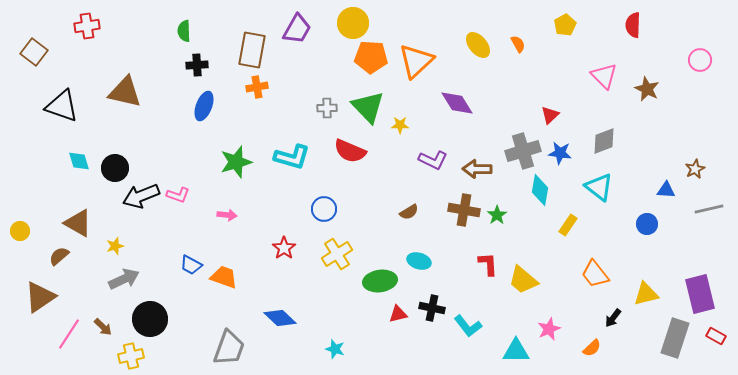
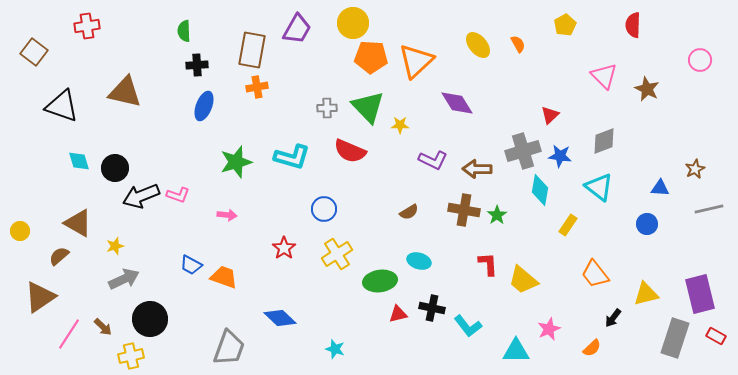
blue star at (560, 153): moved 3 px down
blue triangle at (666, 190): moved 6 px left, 2 px up
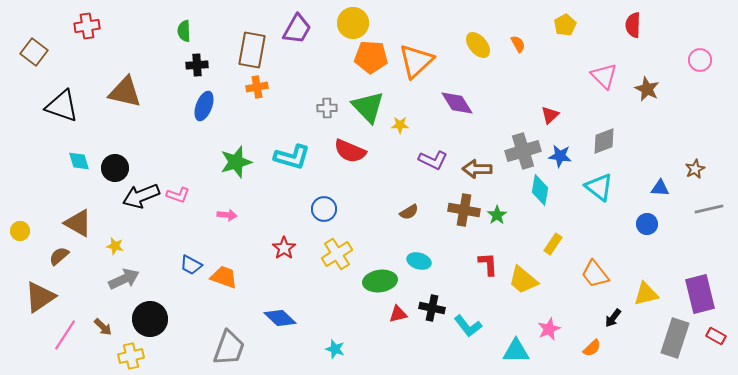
yellow rectangle at (568, 225): moved 15 px left, 19 px down
yellow star at (115, 246): rotated 30 degrees clockwise
pink line at (69, 334): moved 4 px left, 1 px down
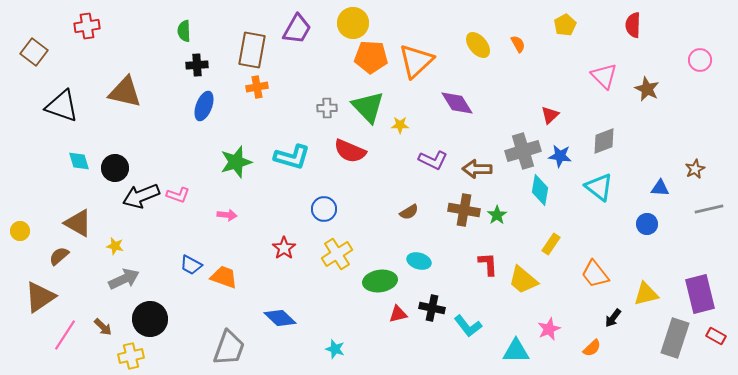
yellow rectangle at (553, 244): moved 2 px left
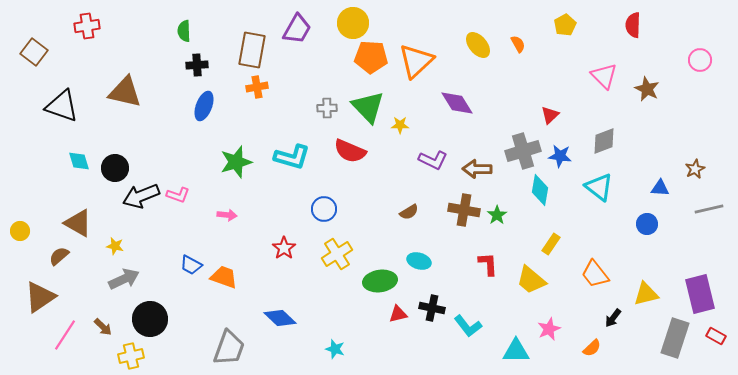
yellow trapezoid at (523, 280): moved 8 px right
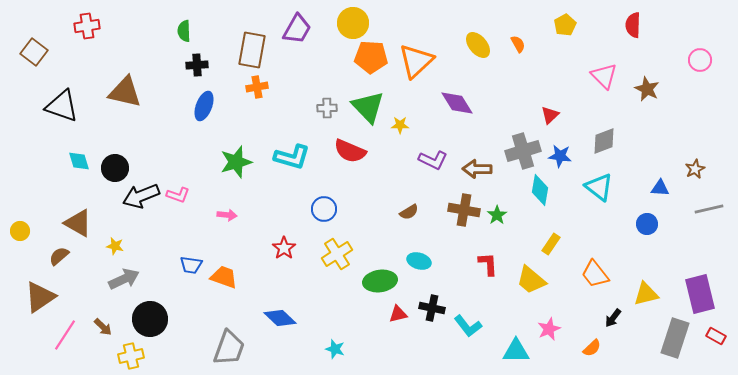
blue trapezoid at (191, 265): rotated 20 degrees counterclockwise
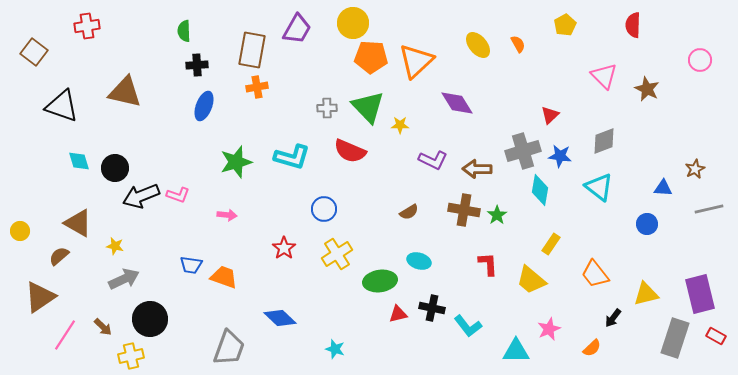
blue triangle at (660, 188): moved 3 px right
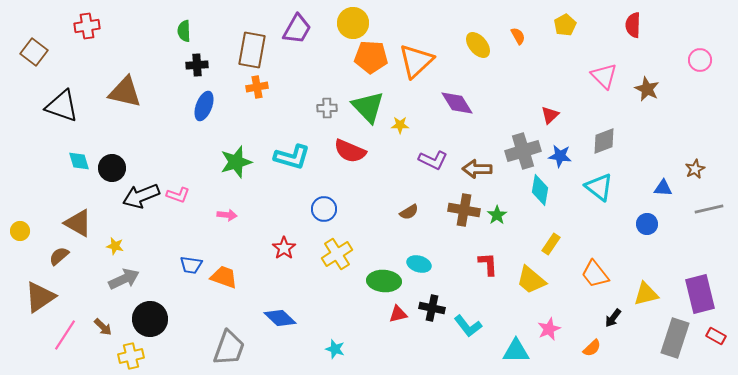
orange semicircle at (518, 44): moved 8 px up
black circle at (115, 168): moved 3 px left
cyan ellipse at (419, 261): moved 3 px down
green ellipse at (380, 281): moved 4 px right; rotated 12 degrees clockwise
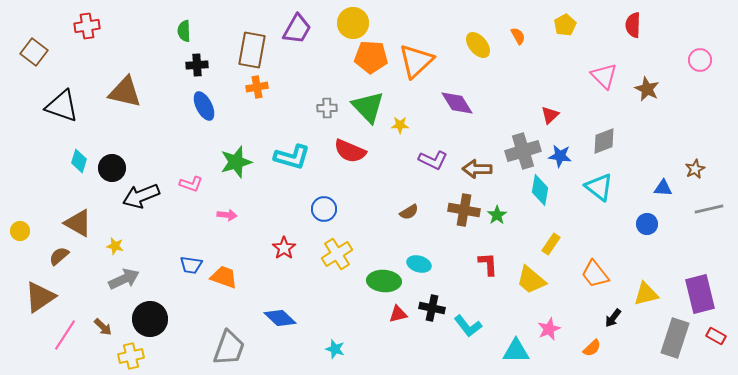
blue ellipse at (204, 106): rotated 48 degrees counterclockwise
cyan diamond at (79, 161): rotated 35 degrees clockwise
pink L-shape at (178, 195): moved 13 px right, 11 px up
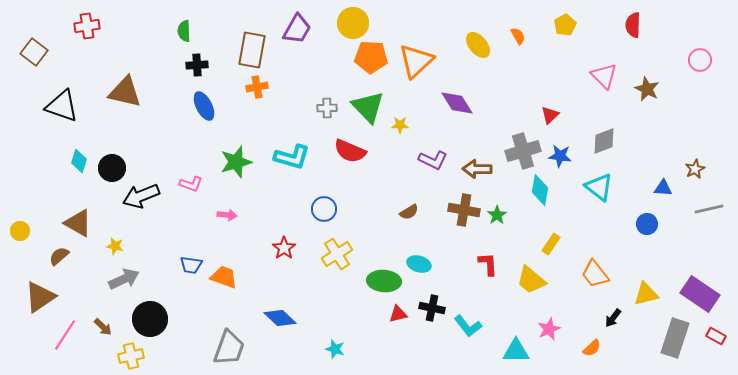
purple rectangle at (700, 294): rotated 42 degrees counterclockwise
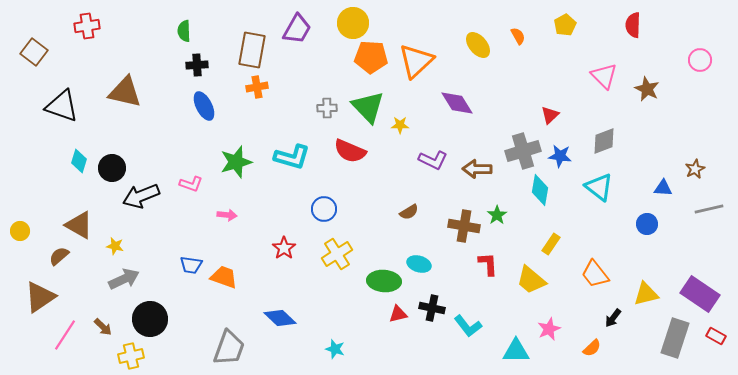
brown cross at (464, 210): moved 16 px down
brown triangle at (78, 223): moved 1 px right, 2 px down
